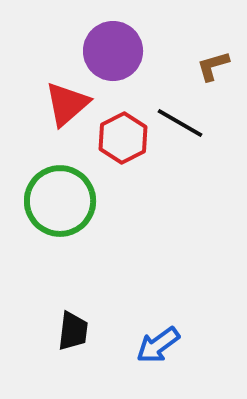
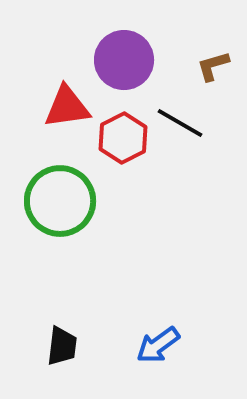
purple circle: moved 11 px right, 9 px down
red triangle: moved 3 px down; rotated 33 degrees clockwise
black trapezoid: moved 11 px left, 15 px down
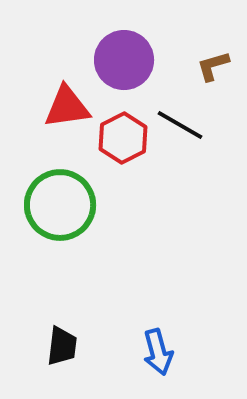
black line: moved 2 px down
green circle: moved 4 px down
blue arrow: moved 7 px down; rotated 69 degrees counterclockwise
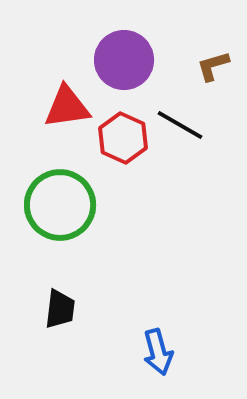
red hexagon: rotated 9 degrees counterclockwise
black trapezoid: moved 2 px left, 37 px up
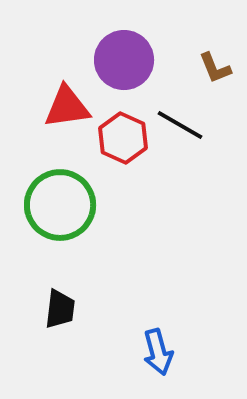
brown L-shape: moved 2 px right, 2 px down; rotated 96 degrees counterclockwise
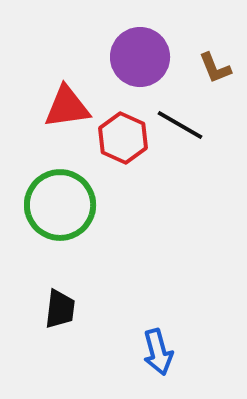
purple circle: moved 16 px right, 3 px up
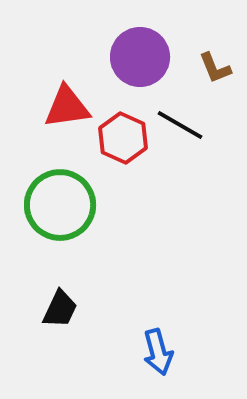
black trapezoid: rotated 18 degrees clockwise
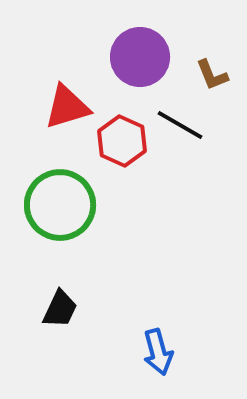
brown L-shape: moved 3 px left, 7 px down
red triangle: rotated 9 degrees counterclockwise
red hexagon: moved 1 px left, 3 px down
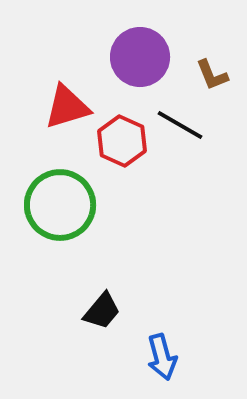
black trapezoid: moved 42 px right, 2 px down; rotated 15 degrees clockwise
blue arrow: moved 4 px right, 5 px down
